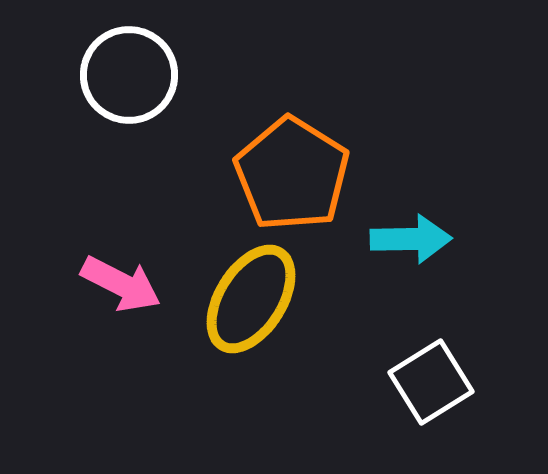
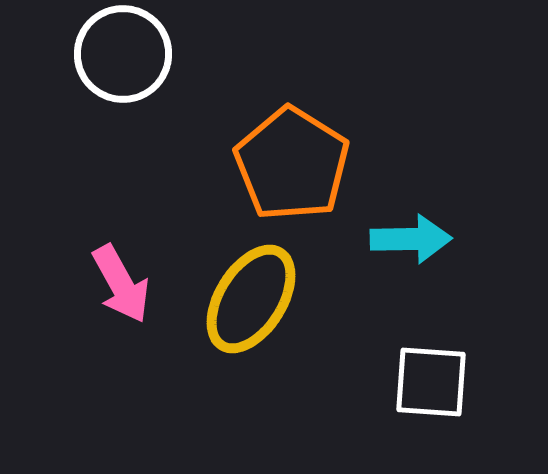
white circle: moved 6 px left, 21 px up
orange pentagon: moved 10 px up
pink arrow: rotated 34 degrees clockwise
white square: rotated 36 degrees clockwise
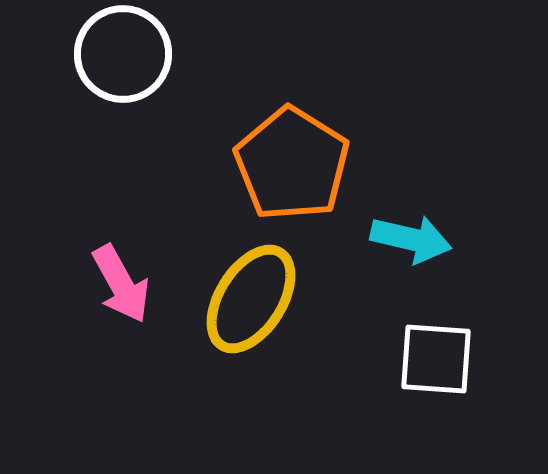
cyan arrow: rotated 14 degrees clockwise
white square: moved 5 px right, 23 px up
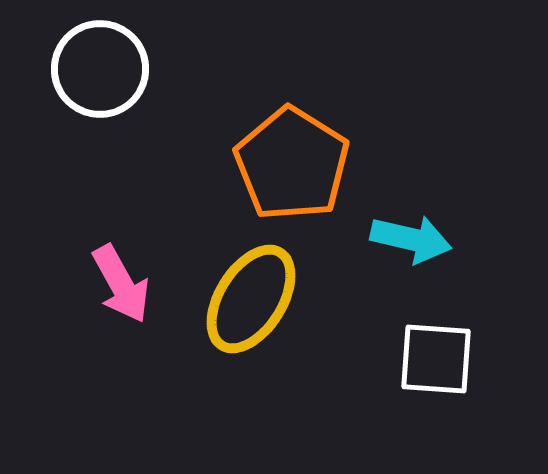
white circle: moved 23 px left, 15 px down
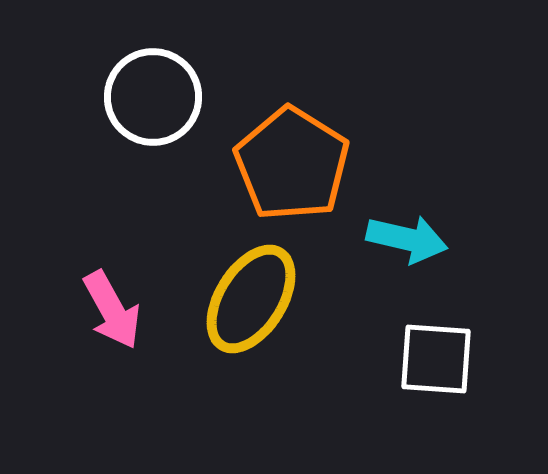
white circle: moved 53 px right, 28 px down
cyan arrow: moved 4 px left
pink arrow: moved 9 px left, 26 px down
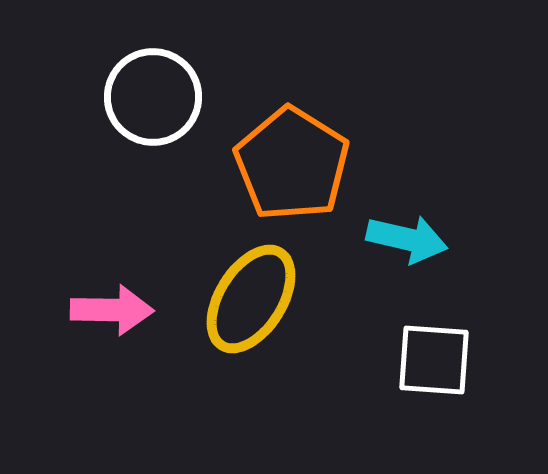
pink arrow: rotated 60 degrees counterclockwise
white square: moved 2 px left, 1 px down
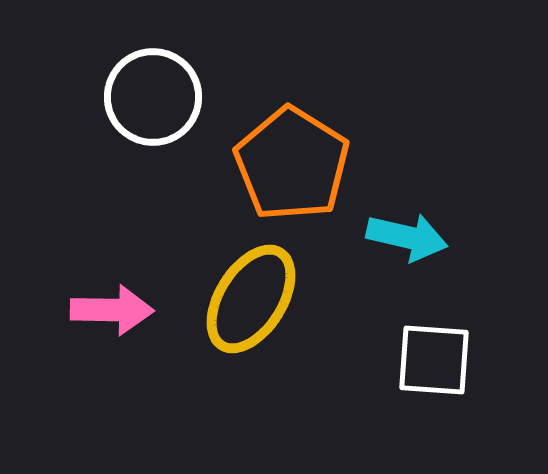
cyan arrow: moved 2 px up
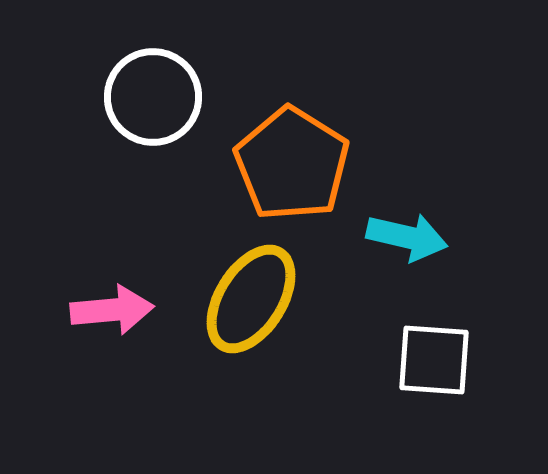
pink arrow: rotated 6 degrees counterclockwise
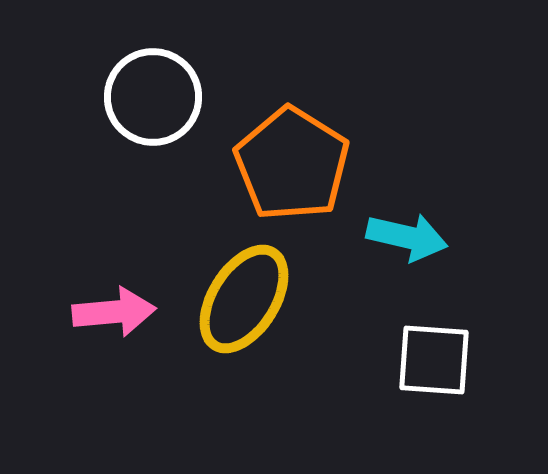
yellow ellipse: moved 7 px left
pink arrow: moved 2 px right, 2 px down
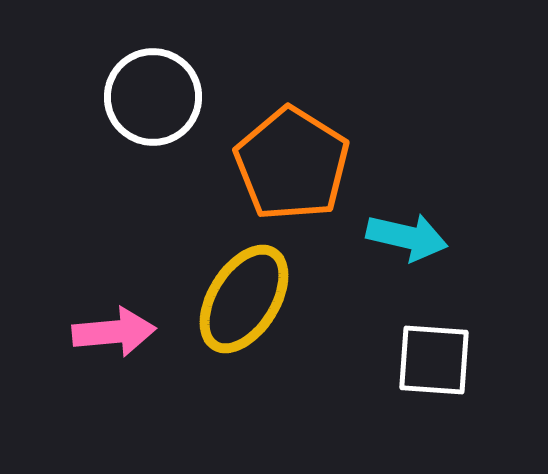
pink arrow: moved 20 px down
